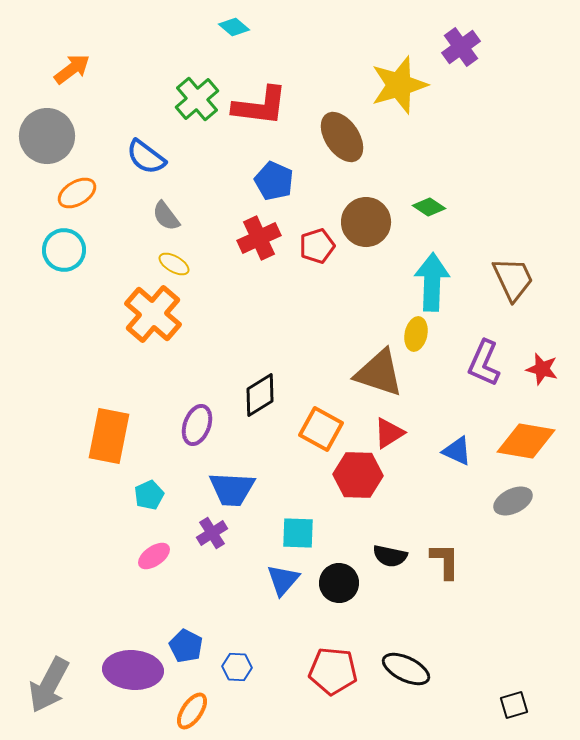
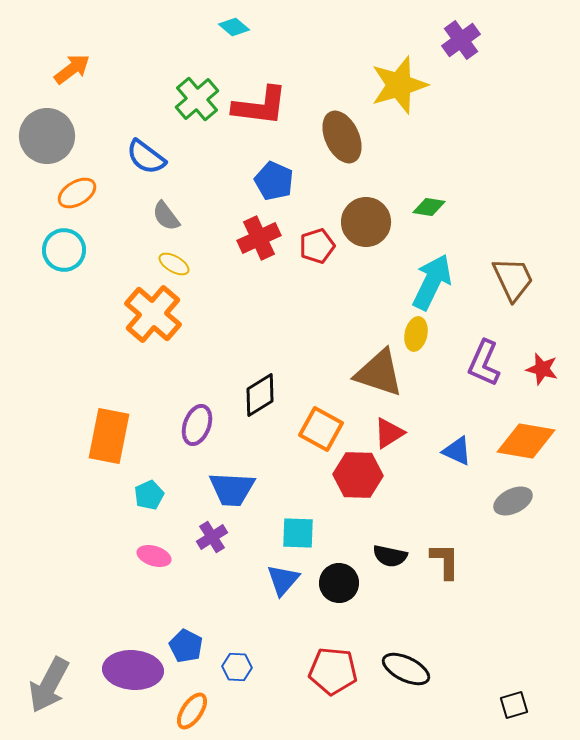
purple cross at (461, 47): moved 7 px up
brown ellipse at (342, 137): rotated 9 degrees clockwise
green diamond at (429, 207): rotated 24 degrees counterclockwise
cyan arrow at (432, 282): rotated 24 degrees clockwise
purple cross at (212, 533): moved 4 px down
pink ellipse at (154, 556): rotated 52 degrees clockwise
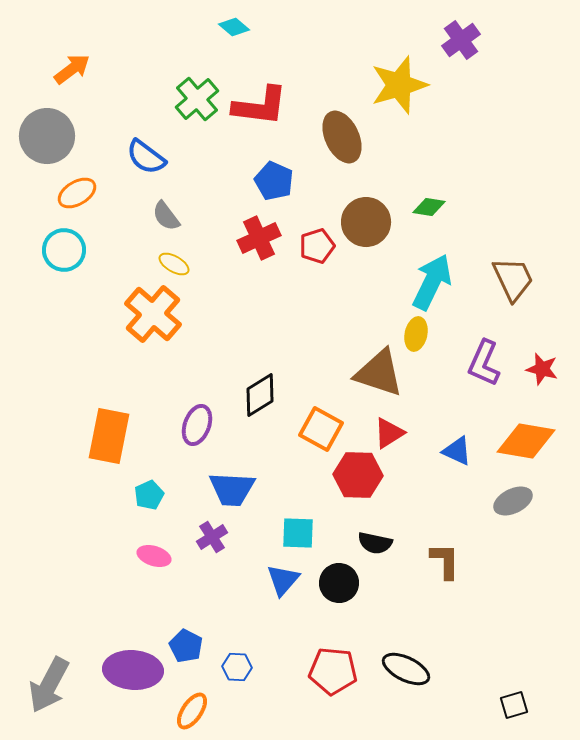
black semicircle at (390, 556): moved 15 px left, 13 px up
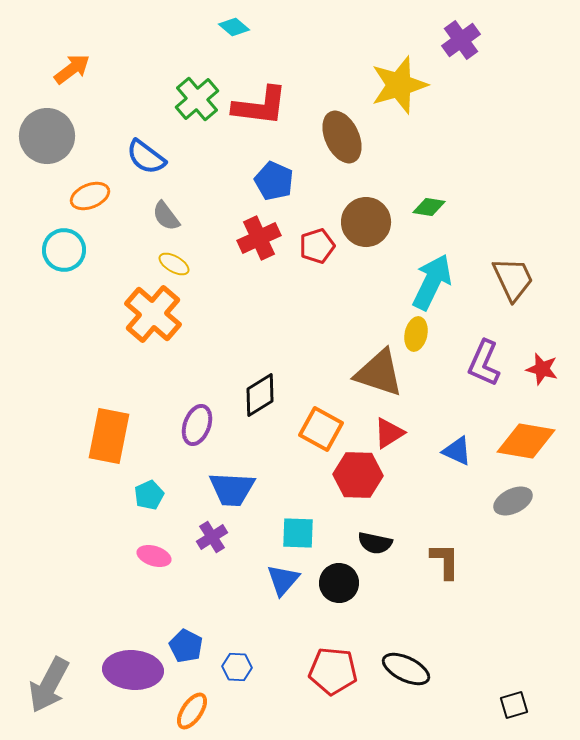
orange ellipse at (77, 193): moved 13 px right, 3 px down; rotated 9 degrees clockwise
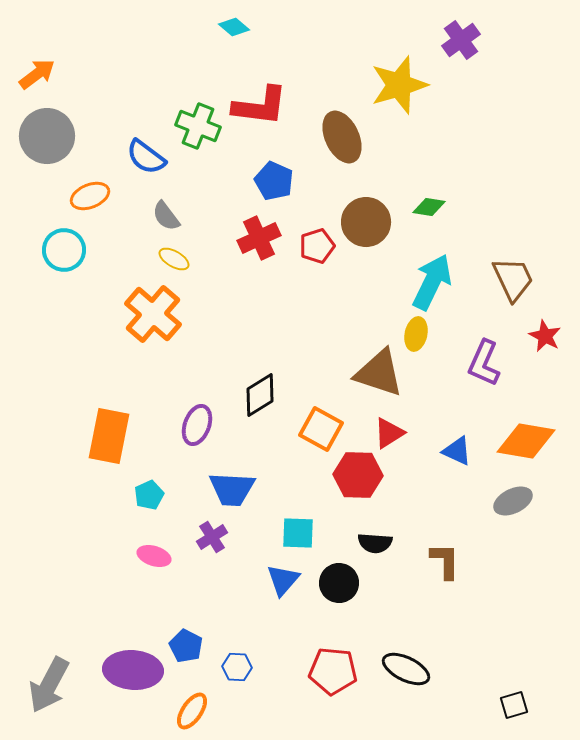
orange arrow at (72, 69): moved 35 px left, 5 px down
green cross at (197, 99): moved 1 px right, 27 px down; rotated 27 degrees counterclockwise
yellow ellipse at (174, 264): moved 5 px up
red star at (542, 369): moved 3 px right, 33 px up; rotated 12 degrees clockwise
black semicircle at (375, 543): rotated 8 degrees counterclockwise
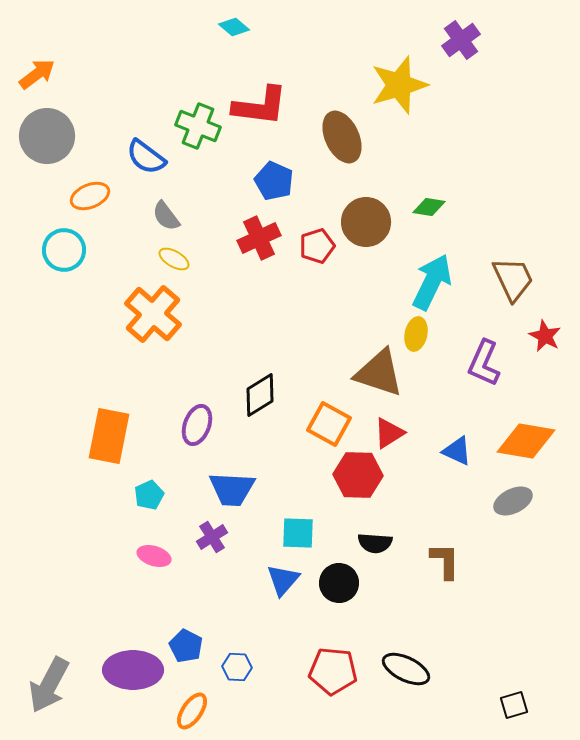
orange square at (321, 429): moved 8 px right, 5 px up
purple ellipse at (133, 670): rotated 4 degrees counterclockwise
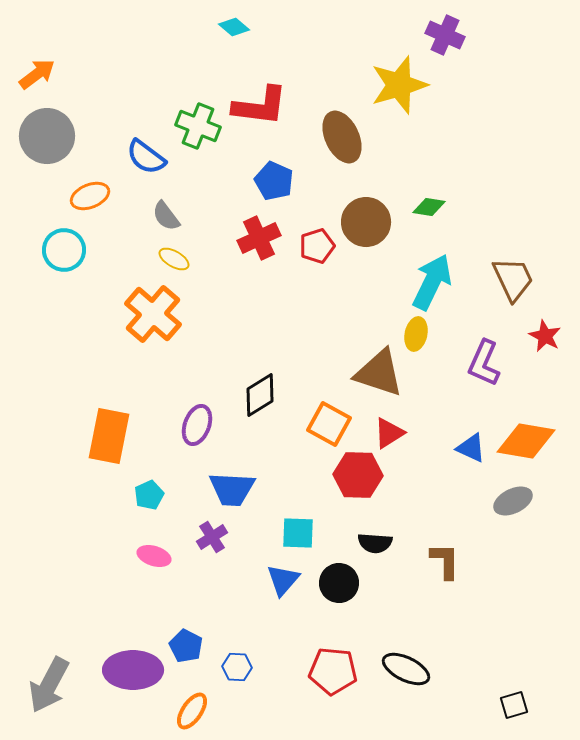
purple cross at (461, 40): moved 16 px left, 5 px up; rotated 30 degrees counterclockwise
blue triangle at (457, 451): moved 14 px right, 3 px up
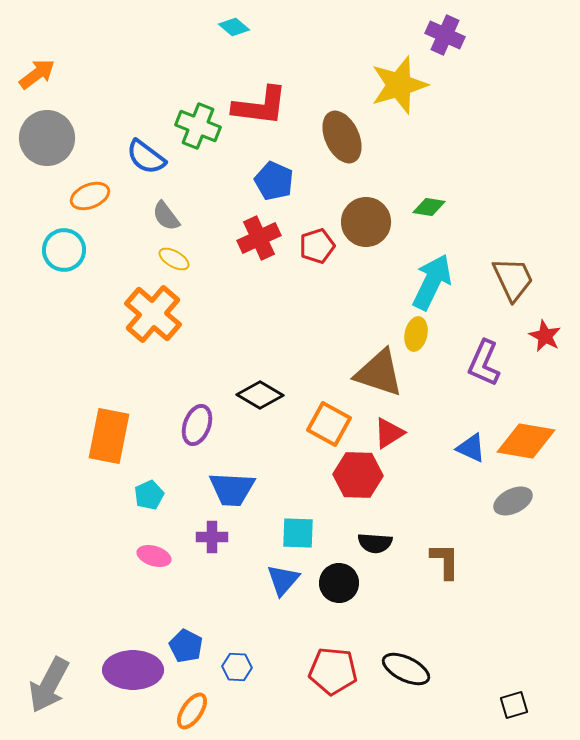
gray circle at (47, 136): moved 2 px down
black diamond at (260, 395): rotated 63 degrees clockwise
purple cross at (212, 537): rotated 32 degrees clockwise
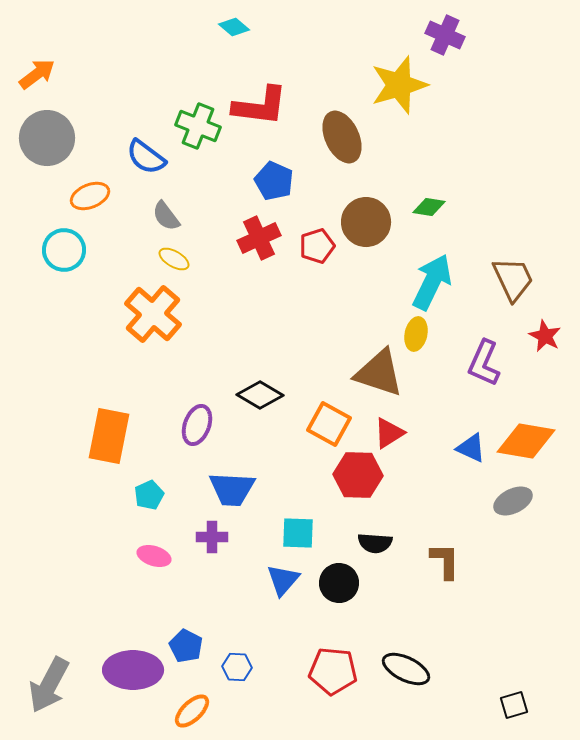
orange ellipse at (192, 711): rotated 12 degrees clockwise
